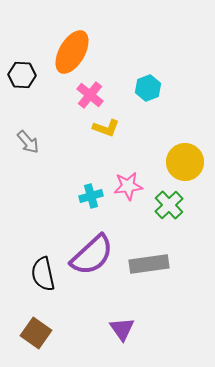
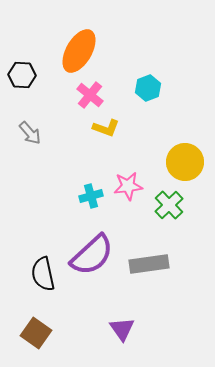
orange ellipse: moved 7 px right, 1 px up
gray arrow: moved 2 px right, 9 px up
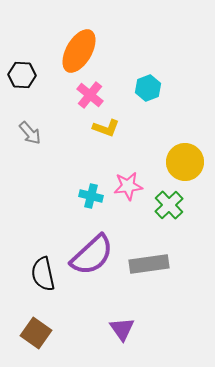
cyan cross: rotated 30 degrees clockwise
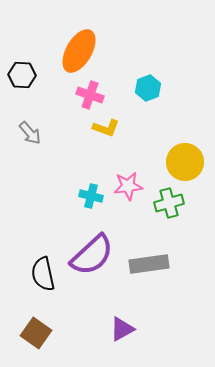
pink cross: rotated 20 degrees counterclockwise
green cross: moved 2 px up; rotated 28 degrees clockwise
purple triangle: rotated 36 degrees clockwise
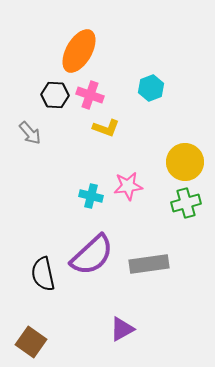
black hexagon: moved 33 px right, 20 px down
cyan hexagon: moved 3 px right
green cross: moved 17 px right
brown square: moved 5 px left, 9 px down
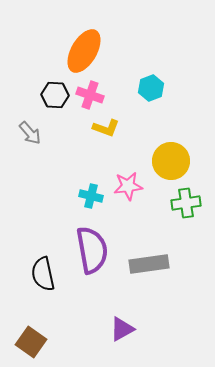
orange ellipse: moved 5 px right
yellow circle: moved 14 px left, 1 px up
green cross: rotated 8 degrees clockwise
purple semicircle: moved 5 px up; rotated 57 degrees counterclockwise
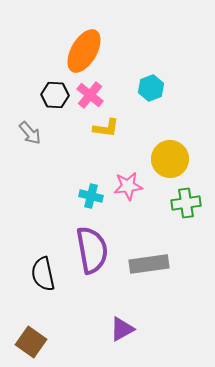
pink cross: rotated 20 degrees clockwise
yellow L-shape: rotated 12 degrees counterclockwise
yellow circle: moved 1 px left, 2 px up
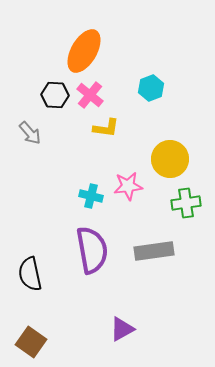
gray rectangle: moved 5 px right, 13 px up
black semicircle: moved 13 px left
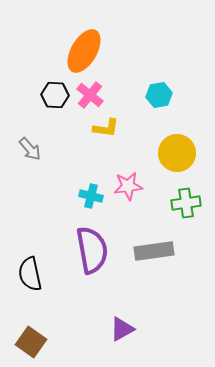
cyan hexagon: moved 8 px right, 7 px down; rotated 10 degrees clockwise
gray arrow: moved 16 px down
yellow circle: moved 7 px right, 6 px up
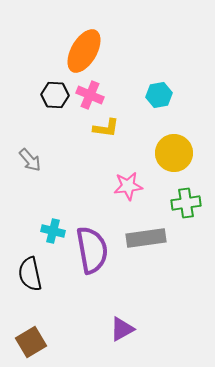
pink cross: rotated 16 degrees counterclockwise
gray arrow: moved 11 px down
yellow circle: moved 3 px left
cyan cross: moved 38 px left, 35 px down
gray rectangle: moved 8 px left, 13 px up
brown square: rotated 24 degrees clockwise
